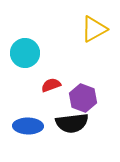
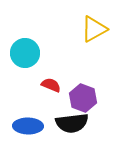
red semicircle: rotated 42 degrees clockwise
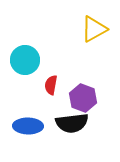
cyan circle: moved 7 px down
red semicircle: rotated 102 degrees counterclockwise
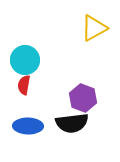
yellow triangle: moved 1 px up
red semicircle: moved 27 px left
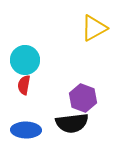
blue ellipse: moved 2 px left, 4 px down
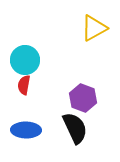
black semicircle: moved 3 px right, 5 px down; rotated 108 degrees counterclockwise
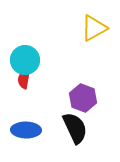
red semicircle: moved 6 px up
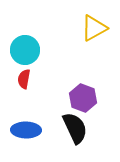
cyan circle: moved 10 px up
